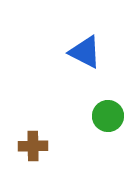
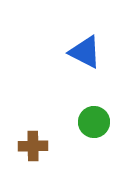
green circle: moved 14 px left, 6 px down
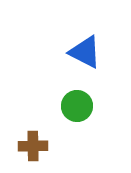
green circle: moved 17 px left, 16 px up
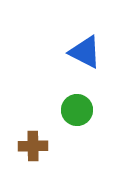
green circle: moved 4 px down
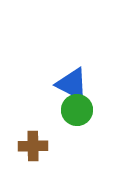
blue triangle: moved 13 px left, 32 px down
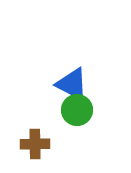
brown cross: moved 2 px right, 2 px up
